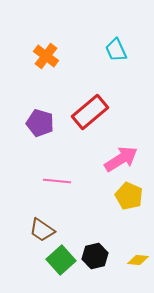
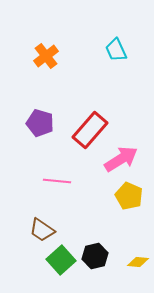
orange cross: rotated 15 degrees clockwise
red rectangle: moved 18 px down; rotated 9 degrees counterclockwise
yellow diamond: moved 2 px down
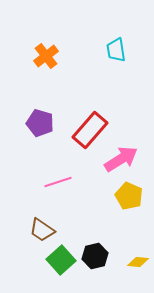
cyan trapezoid: rotated 15 degrees clockwise
pink line: moved 1 px right, 1 px down; rotated 24 degrees counterclockwise
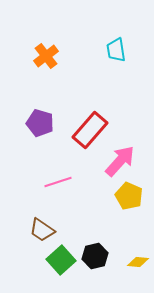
pink arrow: moved 1 px left, 2 px down; rotated 16 degrees counterclockwise
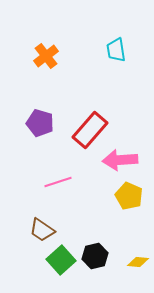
pink arrow: moved 1 px up; rotated 136 degrees counterclockwise
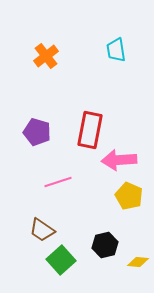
purple pentagon: moved 3 px left, 9 px down
red rectangle: rotated 30 degrees counterclockwise
pink arrow: moved 1 px left
black hexagon: moved 10 px right, 11 px up
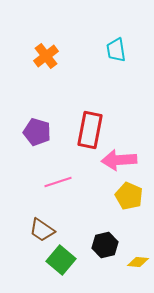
green square: rotated 8 degrees counterclockwise
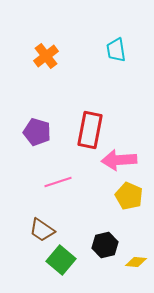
yellow diamond: moved 2 px left
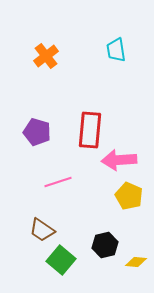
red rectangle: rotated 6 degrees counterclockwise
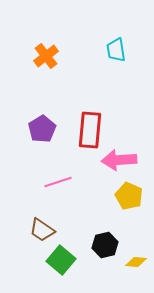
purple pentagon: moved 5 px right, 3 px up; rotated 24 degrees clockwise
